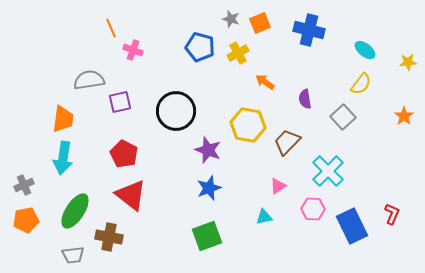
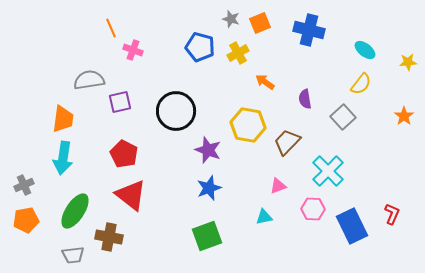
pink triangle: rotated 12 degrees clockwise
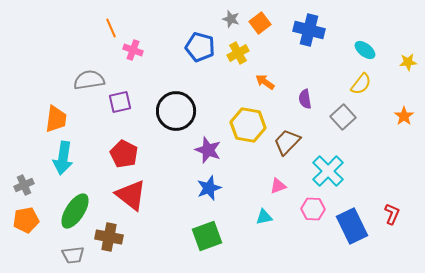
orange square: rotated 15 degrees counterclockwise
orange trapezoid: moved 7 px left
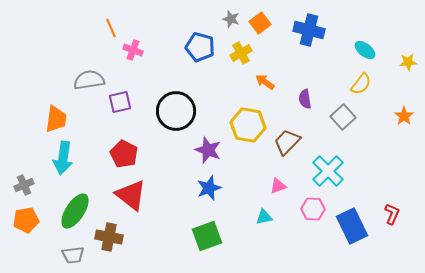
yellow cross: moved 3 px right
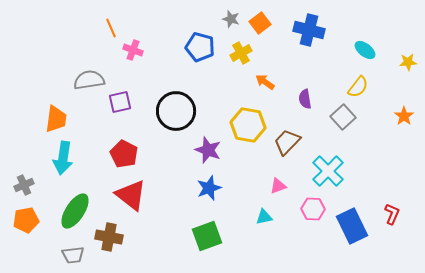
yellow semicircle: moved 3 px left, 3 px down
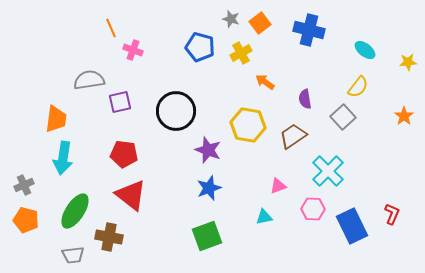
brown trapezoid: moved 6 px right, 6 px up; rotated 12 degrees clockwise
red pentagon: rotated 20 degrees counterclockwise
orange pentagon: rotated 25 degrees clockwise
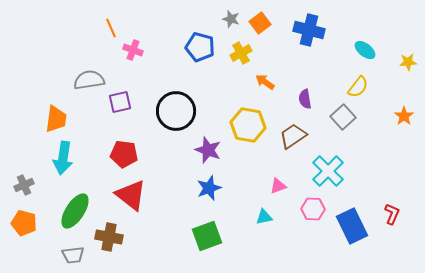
orange pentagon: moved 2 px left, 3 px down
